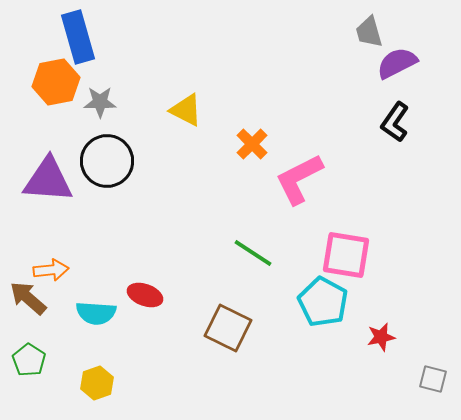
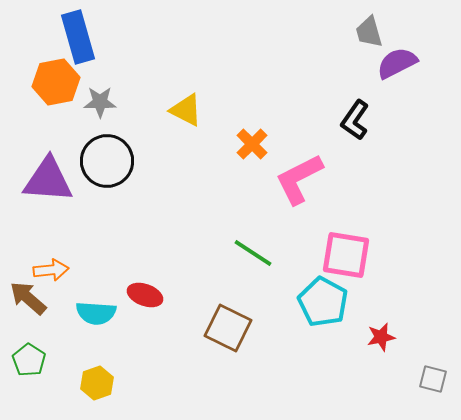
black L-shape: moved 40 px left, 2 px up
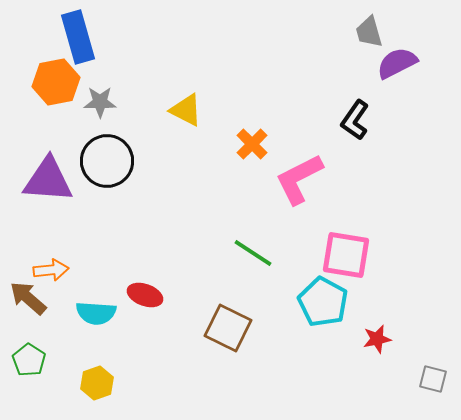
red star: moved 4 px left, 2 px down
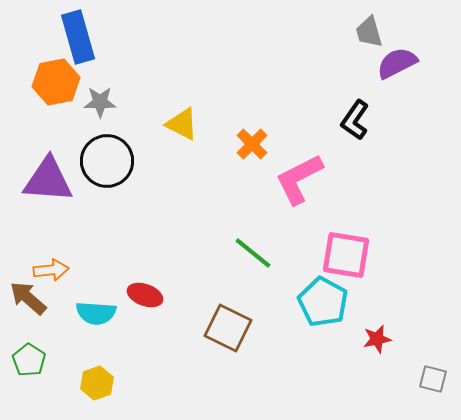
yellow triangle: moved 4 px left, 14 px down
green line: rotated 6 degrees clockwise
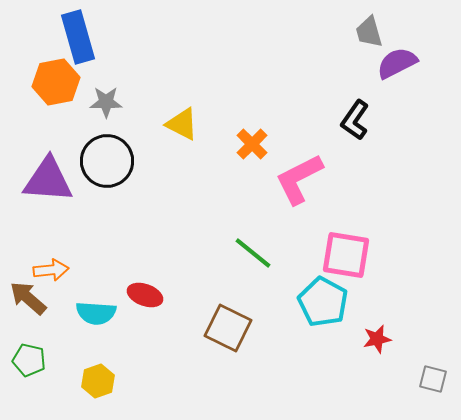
gray star: moved 6 px right
green pentagon: rotated 20 degrees counterclockwise
yellow hexagon: moved 1 px right, 2 px up
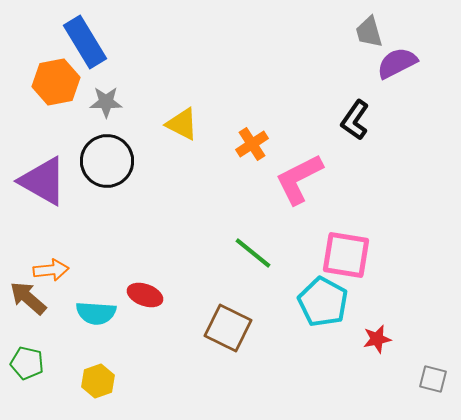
blue rectangle: moved 7 px right, 5 px down; rotated 15 degrees counterclockwise
orange cross: rotated 12 degrees clockwise
purple triangle: moved 5 px left, 1 px down; rotated 26 degrees clockwise
green pentagon: moved 2 px left, 3 px down
